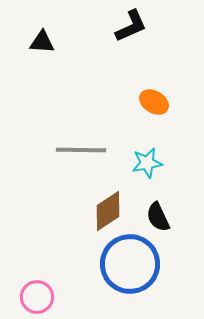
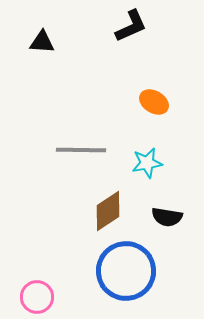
black semicircle: moved 9 px right; rotated 56 degrees counterclockwise
blue circle: moved 4 px left, 7 px down
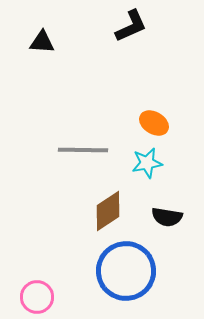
orange ellipse: moved 21 px down
gray line: moved 2 px right
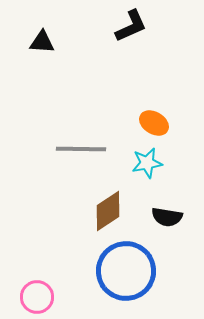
gray line: moved 2 px left, 1 px up
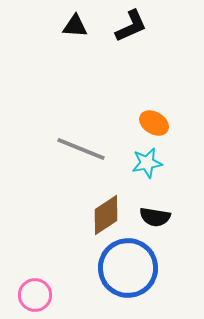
black triangle: moved 33 px right, 16 px up
gray line: rotated 21 degrees clockwise
brown diamond: moved 2 px left, 4 px down
black semicircle: moved 12 px left
blue circle: moved 2 px right, 3 px up
pink circle: moved 2 px left, 2 px up
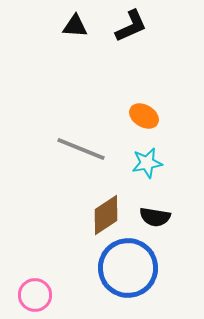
orange ellipse: moved 10 px left, 7 px up
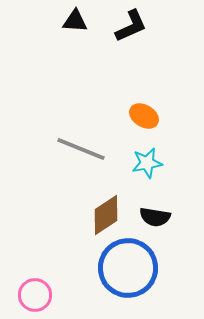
black triangle: moved 5 px up
